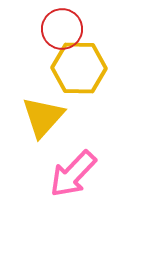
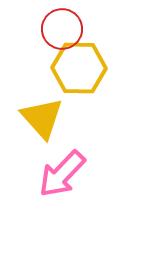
yellow triangle: moved 1 px left, 1 px down; rotated 24 degrees counterclockwise
pink arrow: moved 11 px left
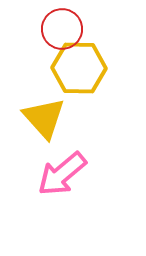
yellow triangle: moved 2 px right
pink arrow: rotated 6 degrees clockwise
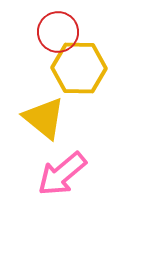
red circle: moved 4 px left, 3 px down
yellow triangle: rotated 9 degrees counterclockwise
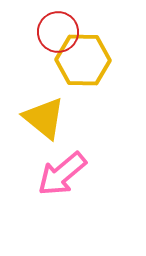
yellow hexagon: moved 4 px right, 8 px up
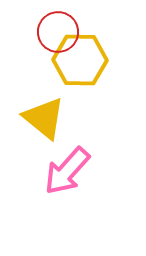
yellow hexagon: moved 3 px left
pink arrow: moved 5 px right, 3 px up; rotated 8 degrees counterclockwise
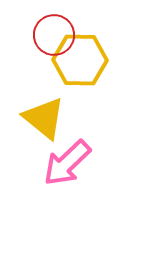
red circle: moved 4 px left, 3 px down
pink arrow: moved 8 px up; rotated 4 degrees clockwise
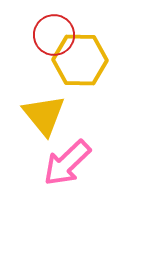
yellow triangle: moved 3 px up; rotated 12 degrees clockwise
